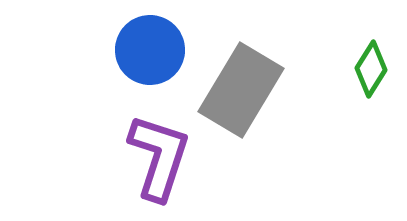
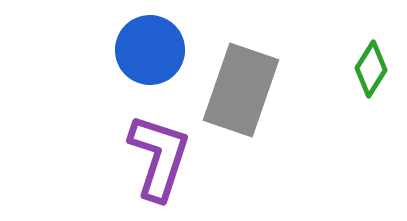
gray rectangle: rotated 12 degrees counterclockwise
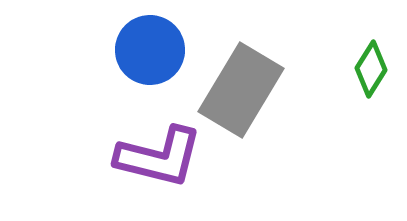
gray rectangle: rotated 12 degrees clockwise
purple L-shape: rotated 86 degrees clockwise
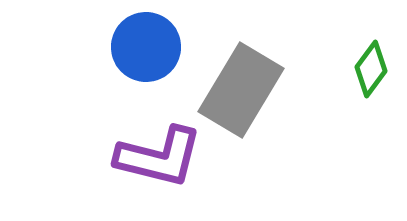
blue circle: moved 4 px left, 3 px up
green diamond: rotated 4 degrees clockwise
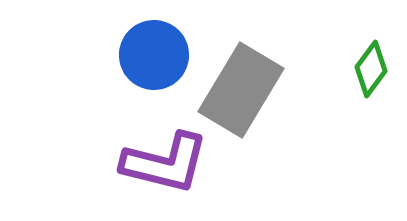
blue circle: moved 8 px right, 8 px down
purple L-shape: moved 6 px right, 6 px down
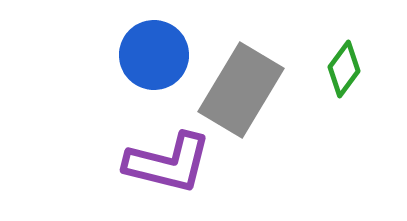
green diamond: moved 27 px left
purple L-shape: moved 3 px right
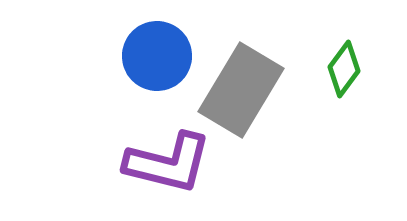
blue circle: moved 3 px right, 1 px down
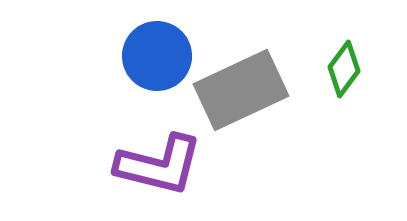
gray rectangle: rotated 34 degrees clockwise
purple L-shape: moved 9 px left, 2 px down
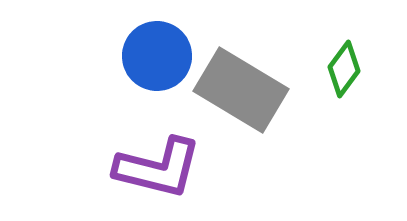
gray rectangle: rotated 56 degrees clockwise
purple L-shape: moved 1 px left, 3 px down
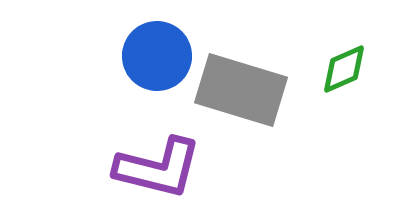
green diamond: rotated 30 degrees clockwise
gray rectangle: rotated 14 degrees counterclockwise
